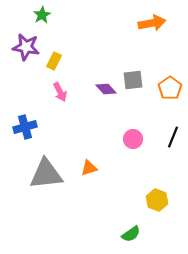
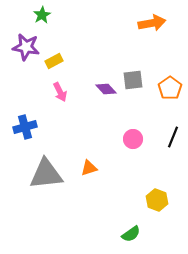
yellow rectangle: rotated 36 degrees clockwise
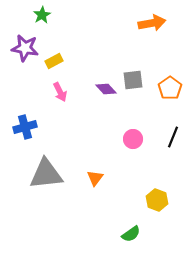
purple star: moved 1 px left, 1 px down
orange triangle: moved 6 px right, 10 px down; rotated 36 degrees counterclockwise
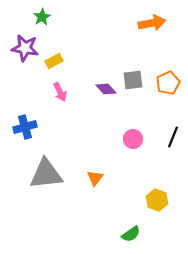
green star: moved 2 px down
orange pentagon: moved 2 px left, 5 px up; rotated 10 degrees clockwise
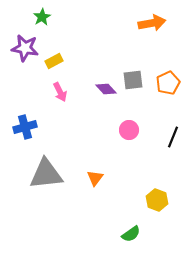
pink circle: moved 4 px left, 9 px up
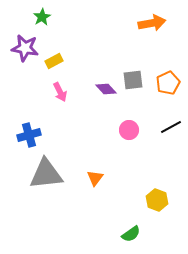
blue cross: moved 4 px right, 8 px down
black line: moved 2 px left, 10 px up; rotated 40 degrees clockwise
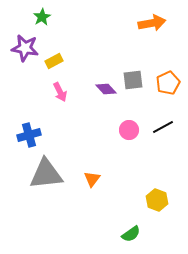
black line: moved 8 px left
orange triangle: moved 3 px left, 1 px down
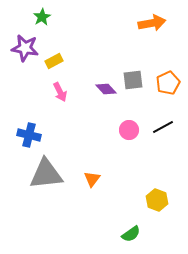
blue cross: rotated 30 degrees clockwise
